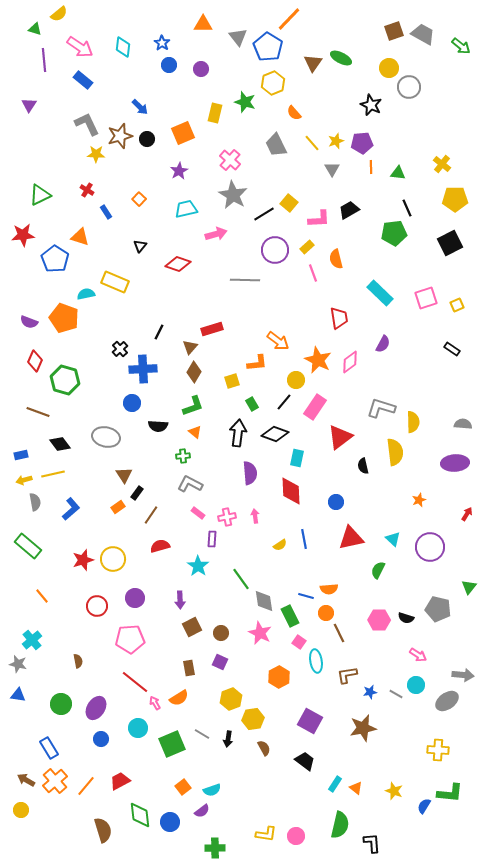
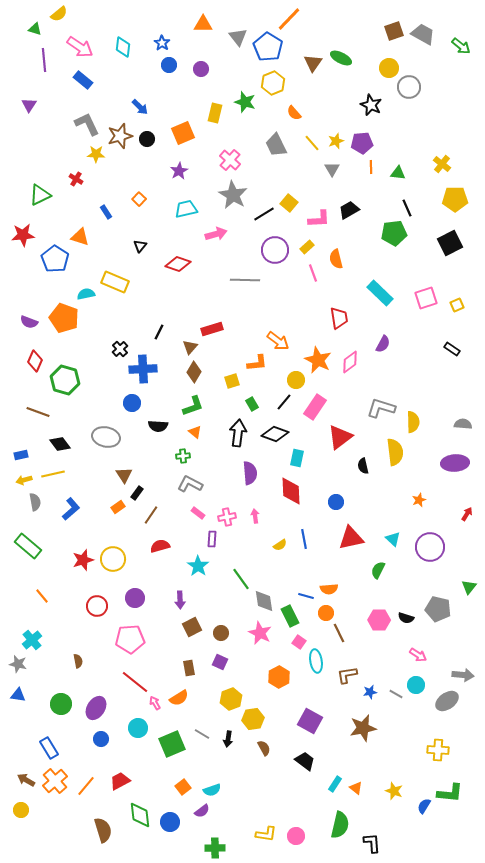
red cross at (87, 190): moved 11 px left, 11 px up
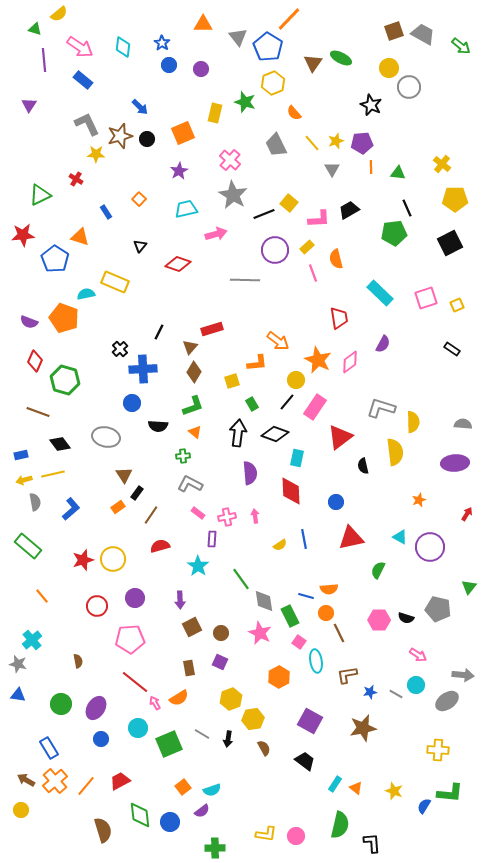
black line at (264, 214): rotated 10 degrees clockwise
black line at (284, 402): moved 3 px right
cyan triangle at (393, 539): moved 7 px right, 2 px up; rotated 14 degrees counterclockwise
green square at (172, 744): moved 3 px left
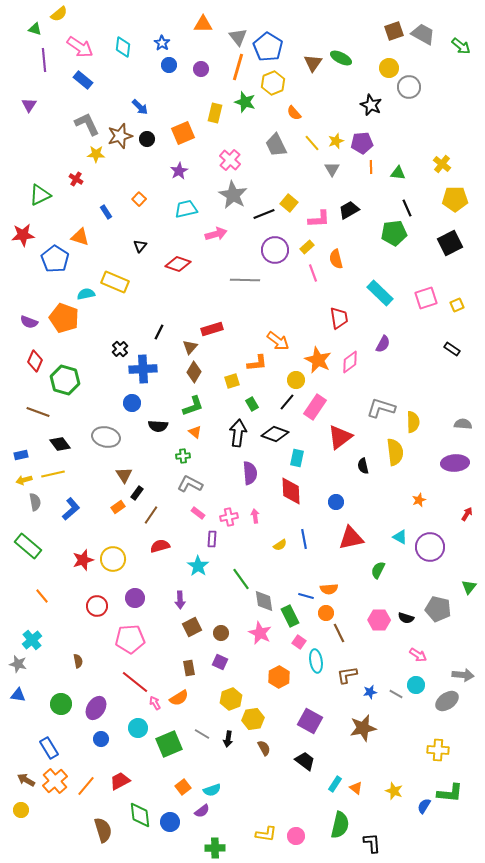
orange line at (289, 19): moved 51 px left, 48 px down; rotated 28 degrees counterclockwise
pink cross at (227, 517): moved 2 px right
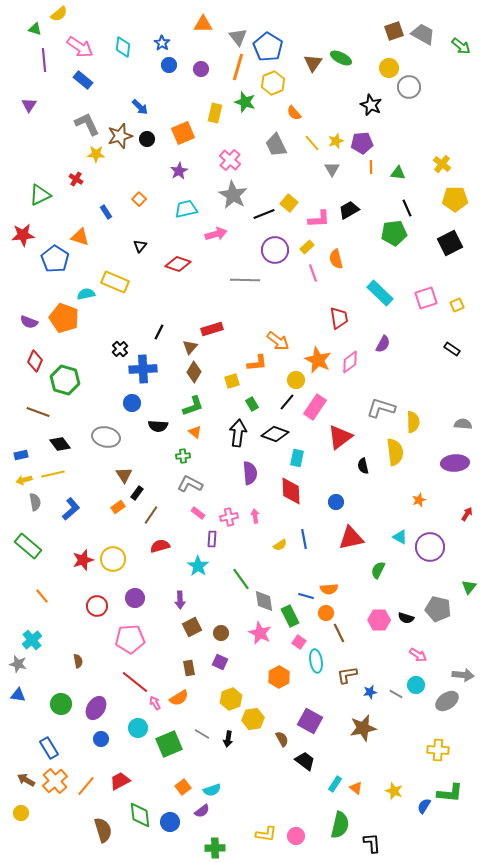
brown semicircle at (264, 748): moved 18 px right, 9 px up
yellow circle at (21, 810): moved 3 px down
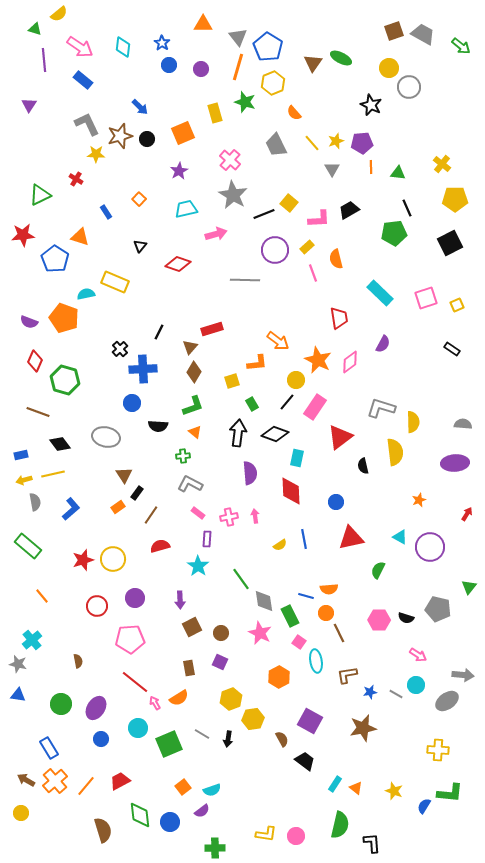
yellow rectangle at (215, 113): rotated 30 degrees counterclockwise
purple rectangle at (212, 539): moved 5 px left
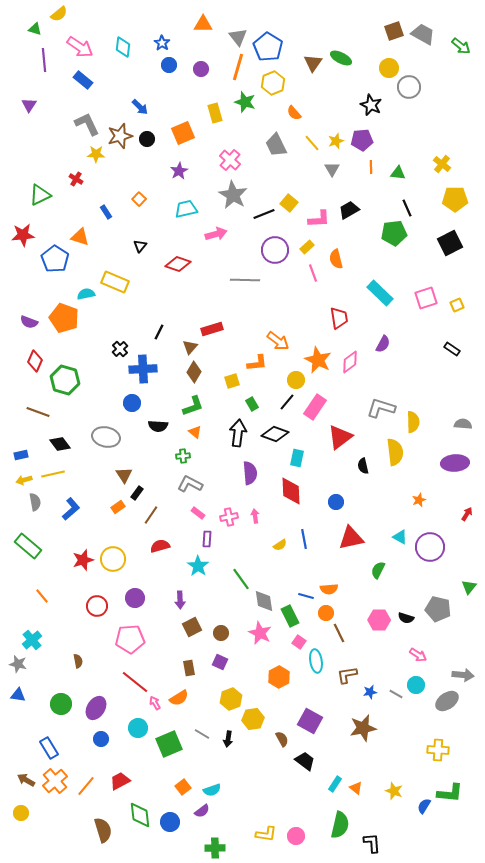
purple pentagon at (362, 143): moved 3 px up
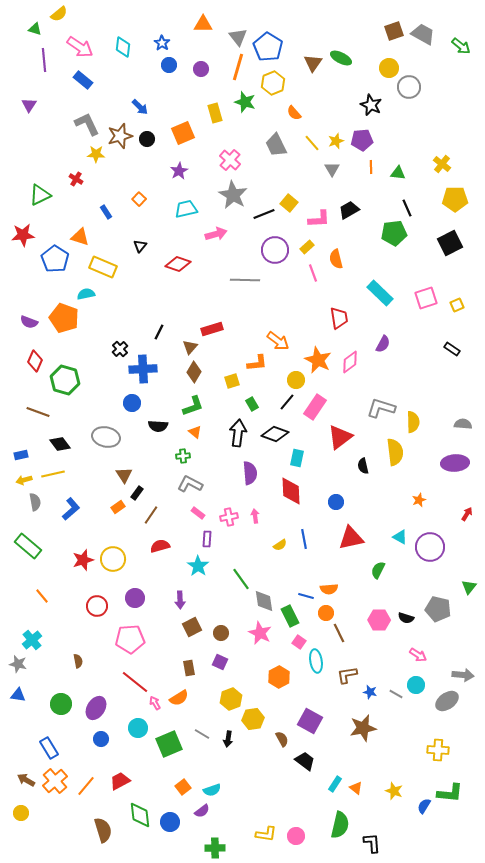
yellow rectangle at (115, 282): moved 12 px left, 15 px up
blue star at (370, 692): rotated 24 degrees clockwise
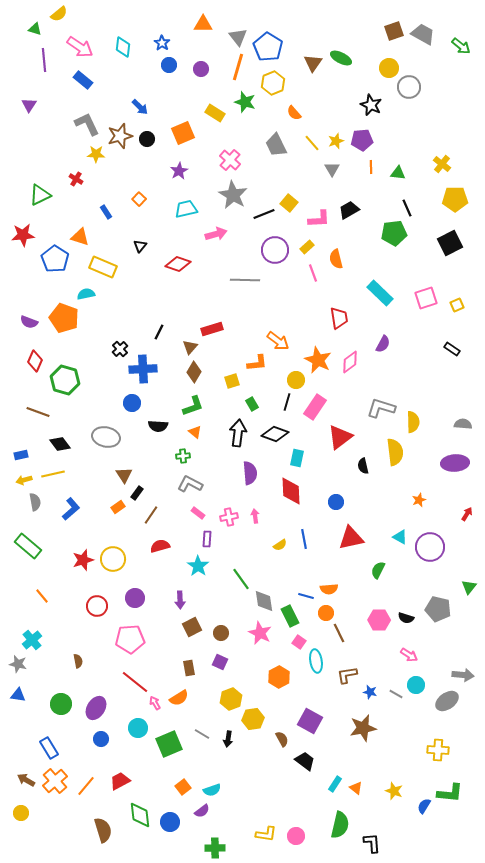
yellow rectangle at (215, 113): rotated 42 degrees counterclockwise
black line at (287, 402): rotated 24 degrees counterclockwise
pink arrow at (418, 655): moved 9 px left
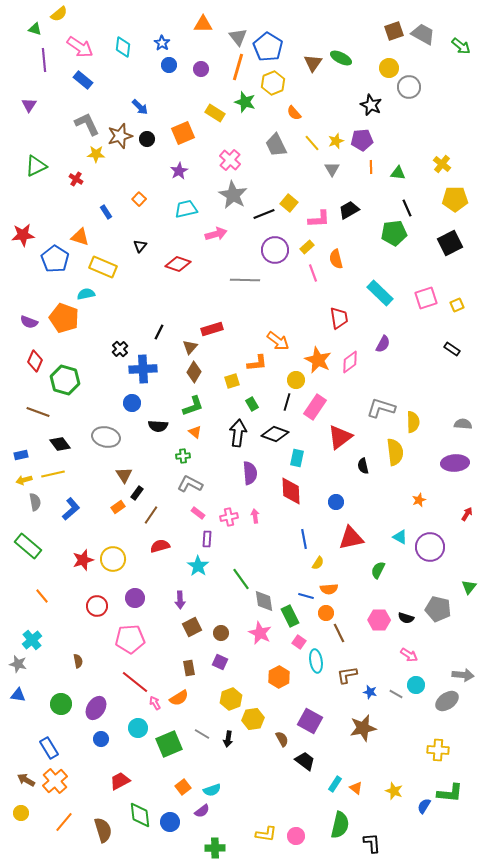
green triangle at (40, 195): moved 4 px left, 29 px up
yellow semicircle at (280, 545): moved 38 px right, 18 px down; rotated 24 degrees counterclockwise
orange line at (86, 786): moved 22 px left, 36 px down
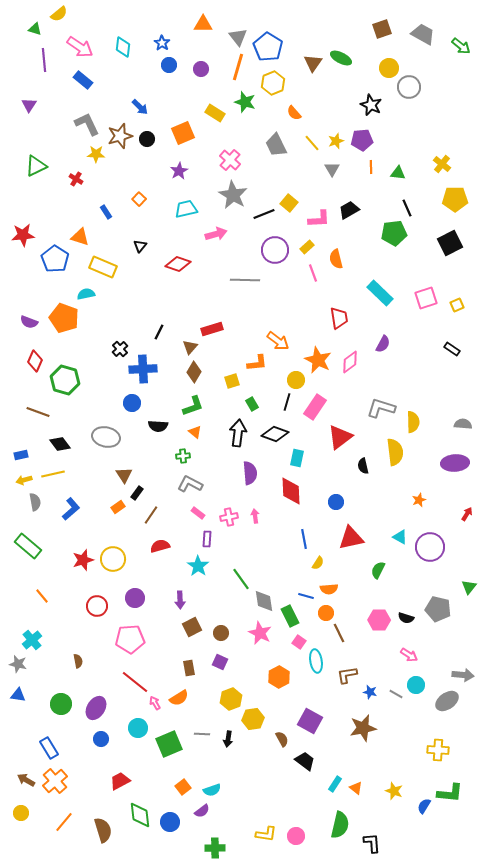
brown square at (394, 31): moved 12 px left, 2 px up
gray line at (202, 734): rotated 28 degrees counterclockwise
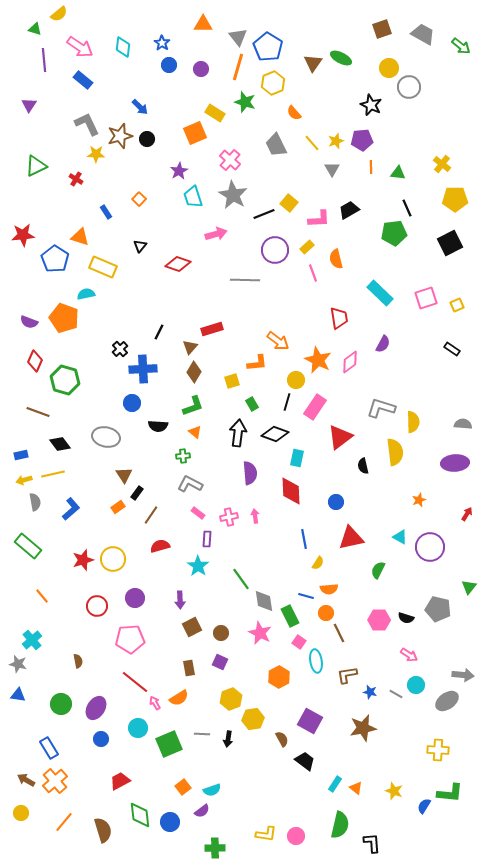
orange square at (183, 133): moved 12 px right
cyan trapezoid at (186, 209): moved 7 px right, 12 px up; rotated 95 degrees counterclockwise
